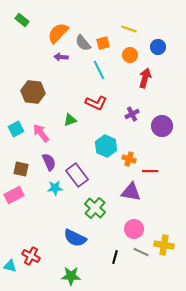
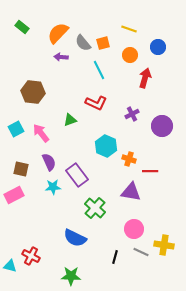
green rectangle: moved 7 px down
cyan star: moved 2 px left, 1 px up
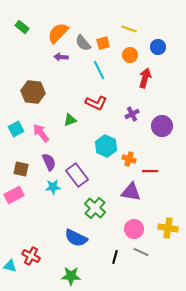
blue semicircle: moved 1 px right
yellow cross: moved 4 px right, 17 px up
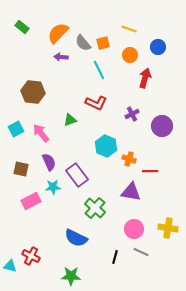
pink rectangle: moved 17 px right, 6 px down
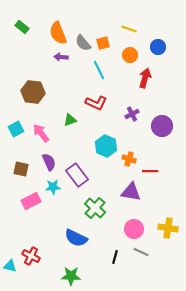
orange semicircle: rotated 65 degrees counterclockwise
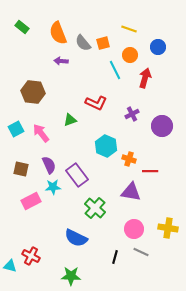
purple arrow: moved 4 px down
cyan line: moved 16 px right
purple semicircle: moved 3 px down
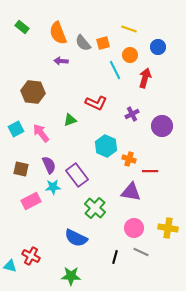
pink circle: moved 1 px up
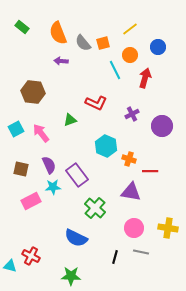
yellow line: moved 1 px right; rotated 56 degrees counterclockwise
gray line: rotated 14 degrees counterclockwise
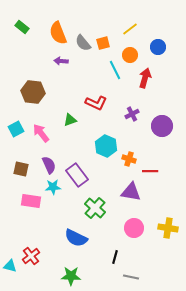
pink rectangle: rotated 36 degrees clockwise
gray line: moved 10 px left, 25 px down
red cross: rotated 24 degrees clockwise
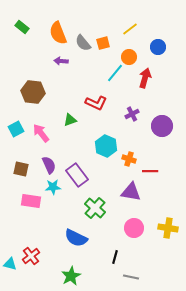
orange circle: moved 1 px left, 2 px down
cyan line: moved 3 px down; rotated 66 degrees clockwise
cyan triangle: moved 2 px up
green star: rotated 30 degrees counterclockwise
